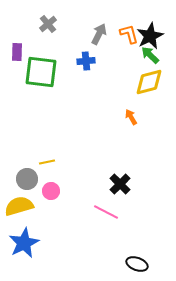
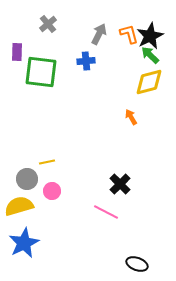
pink circle: moved 1 px right
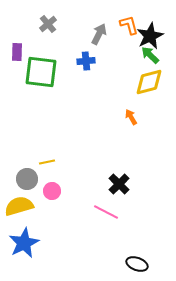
orange L-shape: moved 9 px up
black cross: moved 1 px left
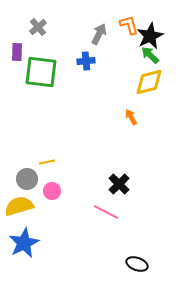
gray cross: moved 10 px left, 3 px down
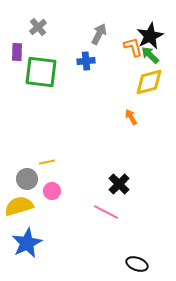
orange L-shape: moved 4 px right, 22 px down
blue star: moved 3 px right
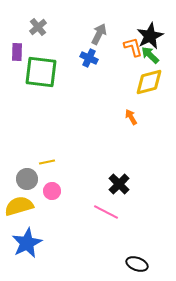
blue cross: moved 3 px right, 3 px up; rotated 30 degrees clockwise
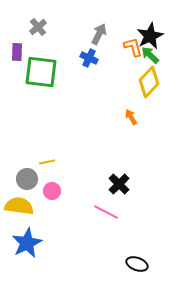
yellow diamond: rotated 32 degrees counterclockwise
yellow semicircle: rotated 24 degrees clockwise
